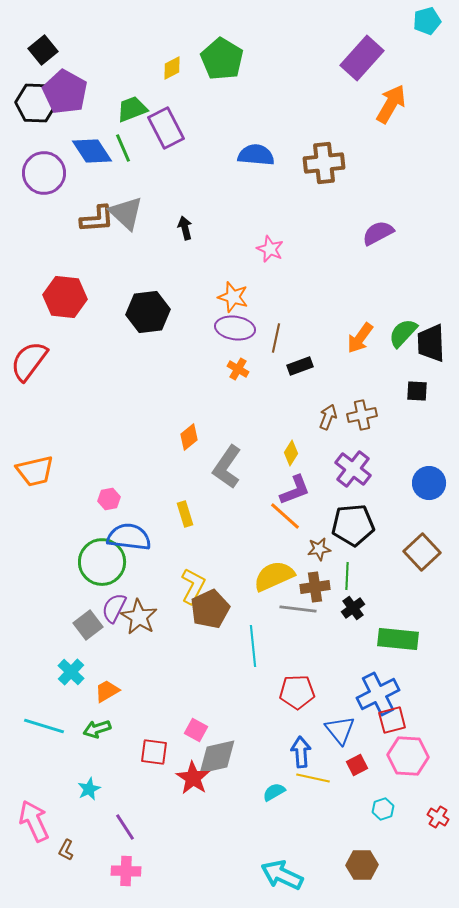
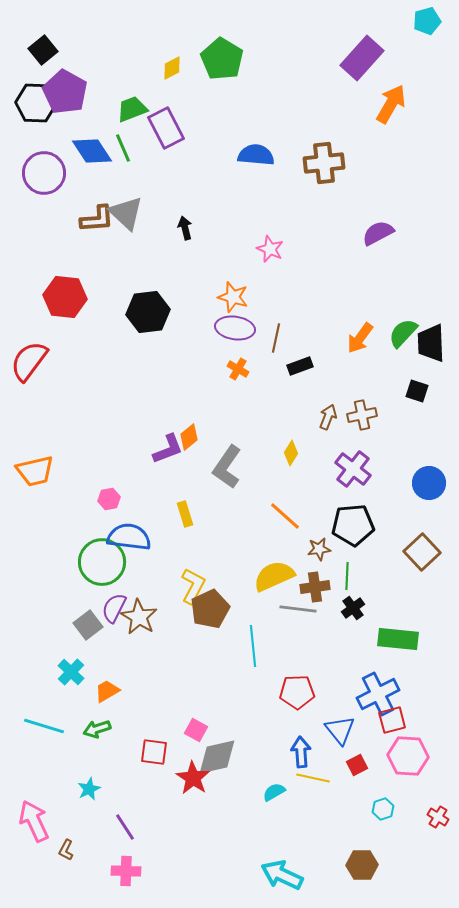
black square at (417, 391): rotated 15 degrees clockwise
purple L-shape at (295, 490): moved 127 px left, 41 px up
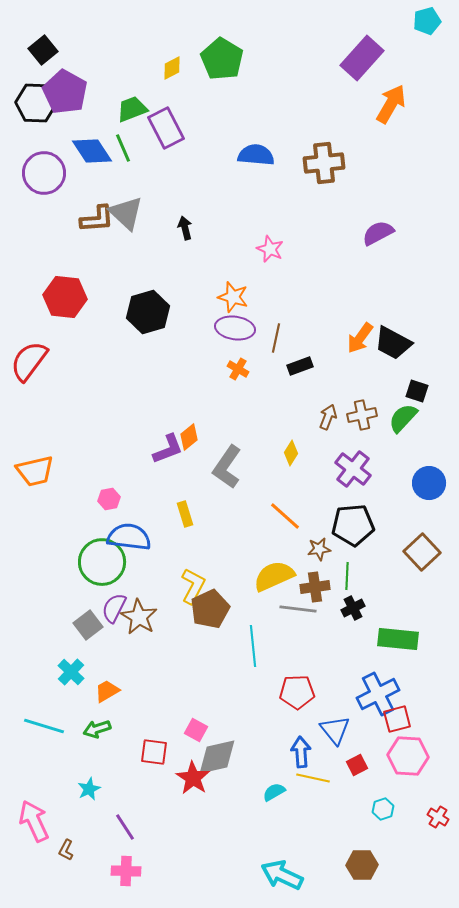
black hexagon at (148, 312): rotated 9 degrees counterclockwise
green semicircle at (403, 333): moved 85 px down
black trapezoid at (431, 343): moved 38 px left; rotated 60 degrees counterclockwise
black cross at (353, 608): rotated 10 degrees clockwise
red square at (392, 720): moved 5 px right, 1 px up
blue triangle at (340, 730): moved 5 px left
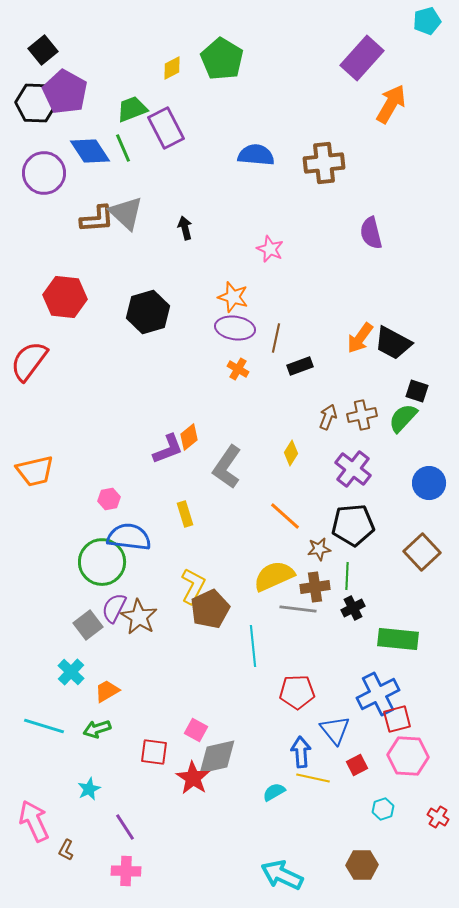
blue diamond at (92, 151): moved 2 px left
purple semicircle at (378, 233): moved 7 px left; rotated 76 degrees counterclockwise
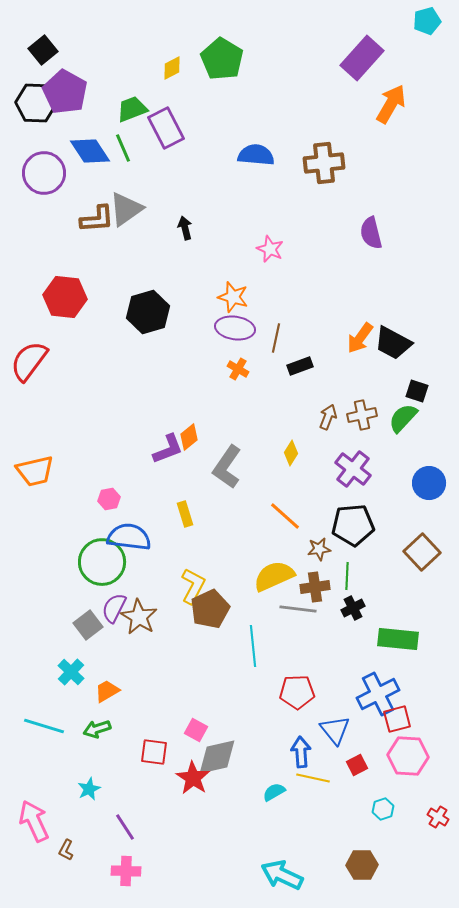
gray triangle at (126, 213): moved 4 px up; rotated 42 degrees clockwise
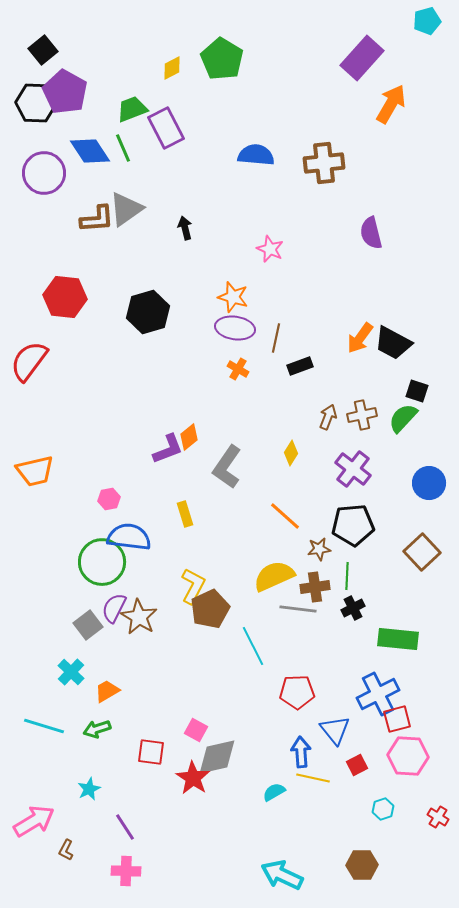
cyan line at (253, 646): rotated 21 degrees counterclockwise
red square at (154, 752): moved 3 px left
pink arrow at (34, 821): rotated 84 degrees clockwise
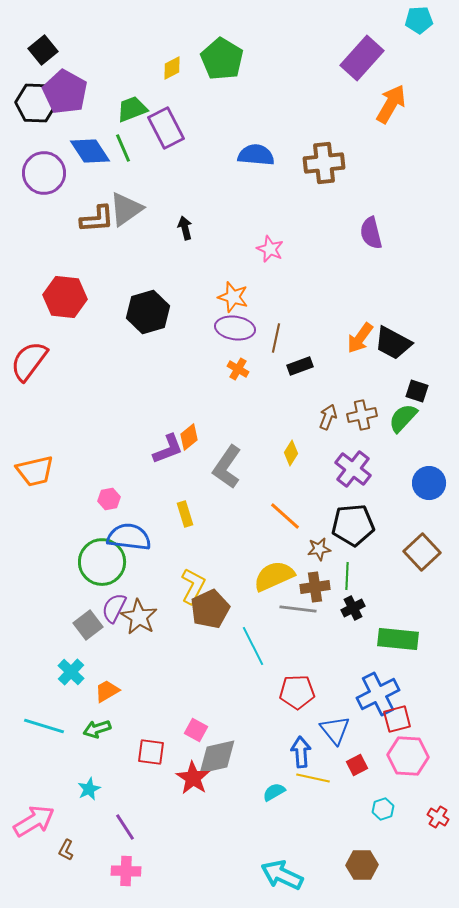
cyan pentagon at (427, 21): moved 8 px left, 1 px up; rotated 12 degrees clockwise
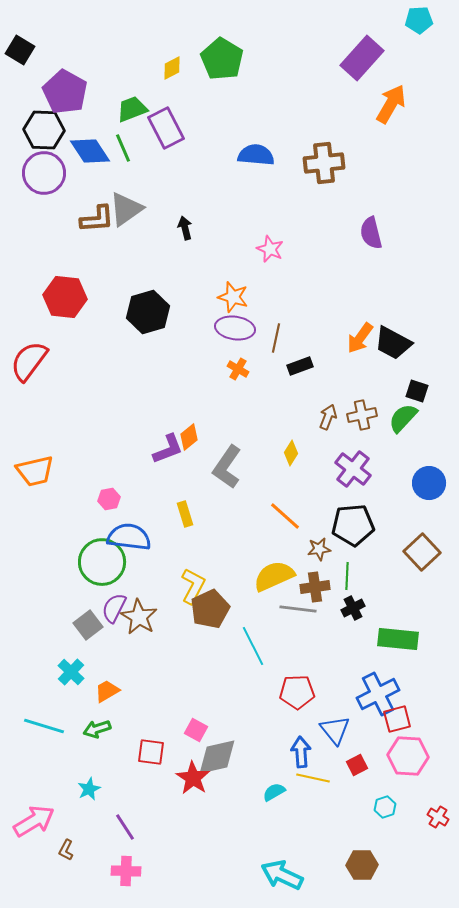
black square at (43, 50): moved 23 px left; rotated 20 degrees counterclockwise
black hexagon at (36, 103): moved 8 px right, 27 px down
cyan hexagon at (383, 809): moved 2 px right, 2 px up
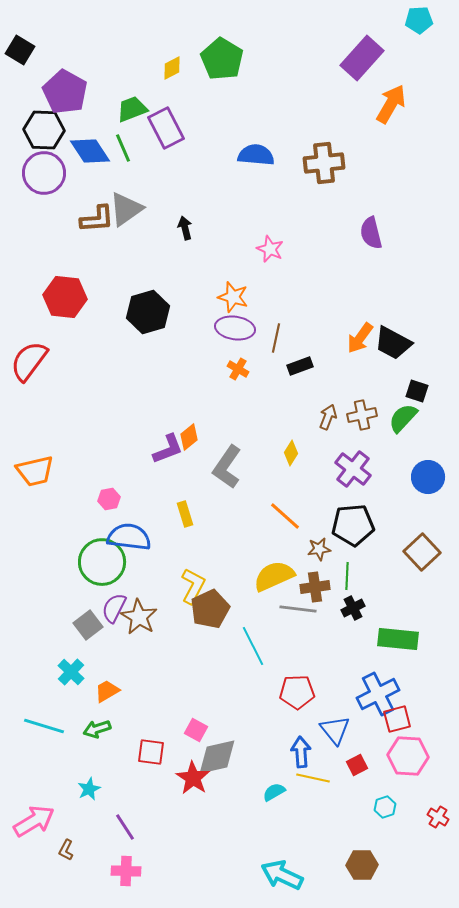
blue circle at (429, 483): moved 1 px left, 6 px up
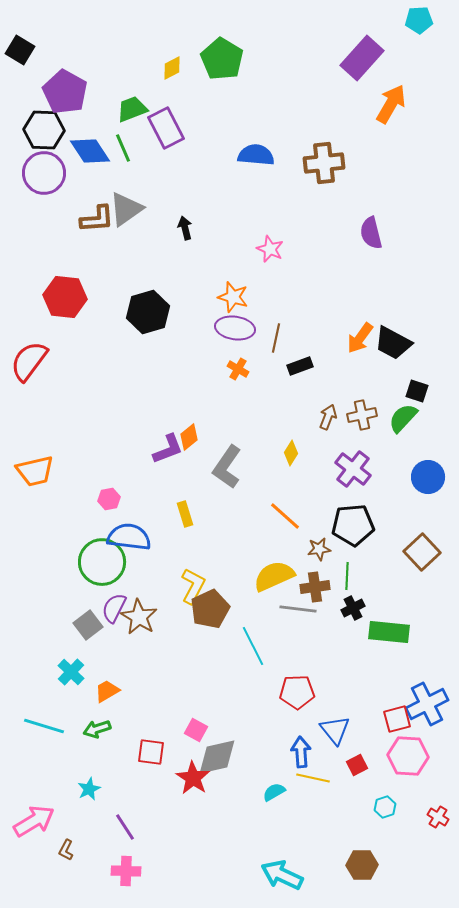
green rectangle at (398, 639): moved 9 px left, 7 px up
blue cross at (378, 694): moved 49 px right, 10 px down
